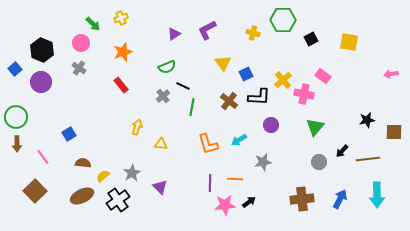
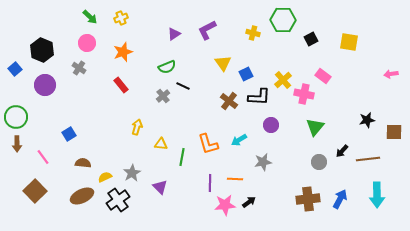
green arrow at (93, 24): moved 3 px left, 7 px up
pink circle at (81, 43): moved 6 px right
purple circle at (41, 82): moved 4 px right, 3 px down
green line at (192, 107): moved 10 px left, 50 px down
yellow semicircle at (103, 176): moved 2 px right, 1 px down; rotated 16 degrees clockwise
brown cross at (302, 199): moved 6 px right
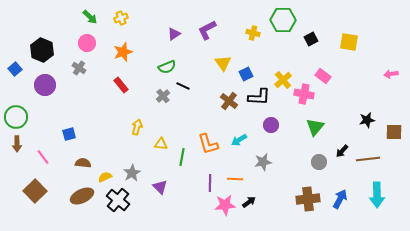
blue square at (69, 134): rotated 16 degrees clockwise
black cross at (118, 200): rotated 15 degrees counterclockwise
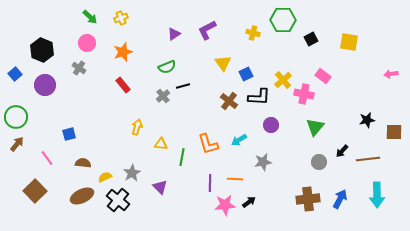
blue square at (15, 69): moved 5 px down
red rectangle at (121, 85): moved 2 px right
black line at (183, 86): rotated 40 degrees counterclockwise
brown arrow at (17, 144): rotated 140 degrees counterclockwise
pink line at (43, 157): moved 4 px right, 1 px down
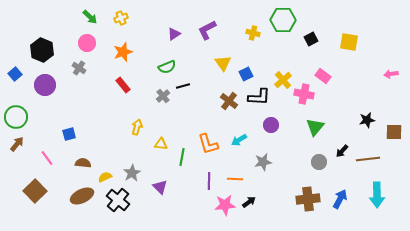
purple line at (210, 183): moved 1 px left, 2 px up
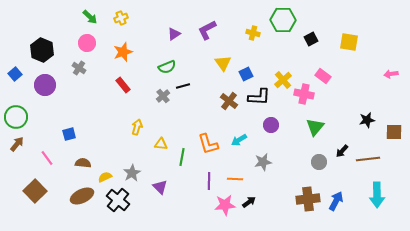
blue arrow at (340, 199): moved 4 px left, 2 px down
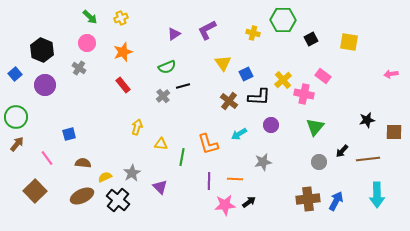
cyan arrow at (239, 140): moved 6 px up
